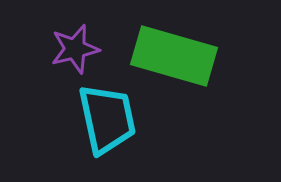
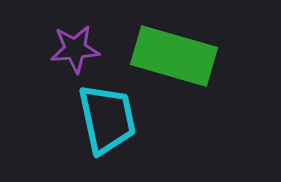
purple star: rotated 9 degrees clockwise
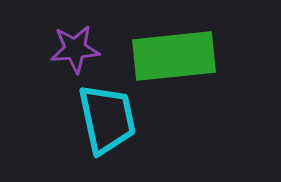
green rectangle: rotated 22 degrees counterclockwise
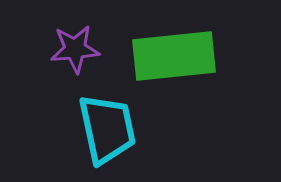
cyan trapezoid: moved 10 px down
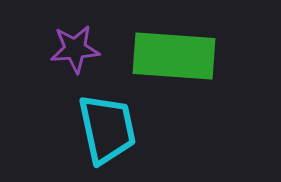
green rectangle: rotated 10 degrees clockwise
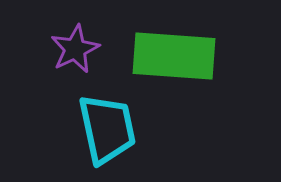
purple star: rotated 21 degrees counterclockwise
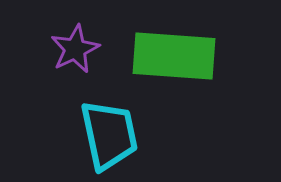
cyan trapezoid: moved 2 px right, 6 px down
